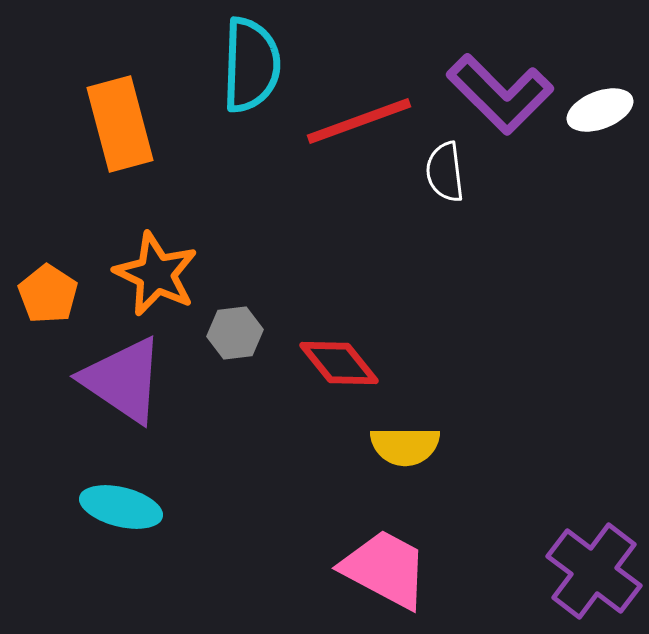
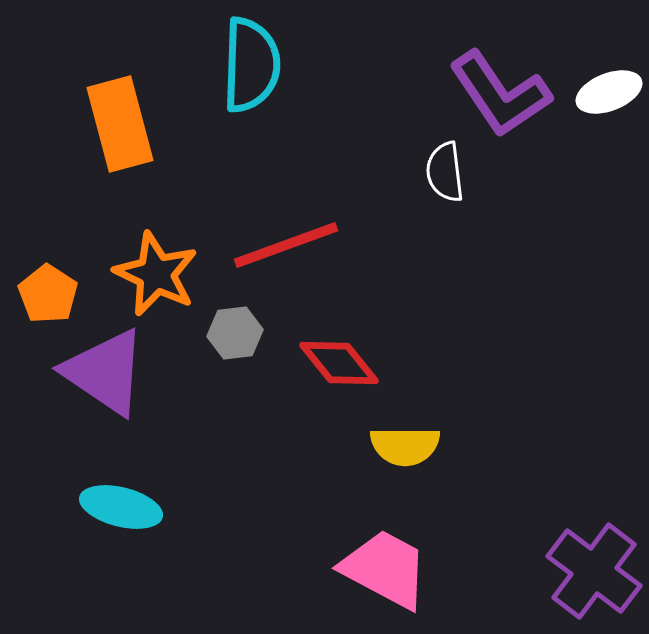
purple L-shape: rotated 11 degrees clockwise
white ellipse: moved 9 px right, 18 px up
red line: moved 73 px left, 124 px down
purple triangle: moved 18 px left, 8 px up
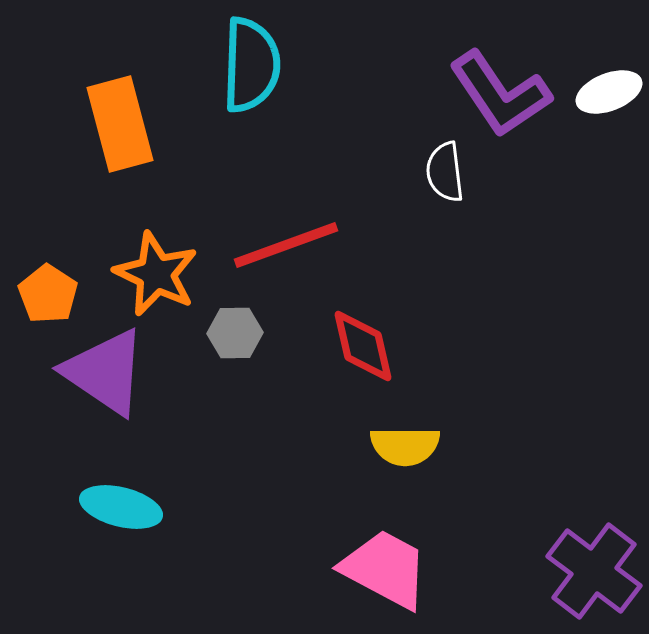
gray hexagon: rotated 6 degrees clockwise
red diamond: moved 24 px right, 17 px up; rotated 26 degrees clockwise
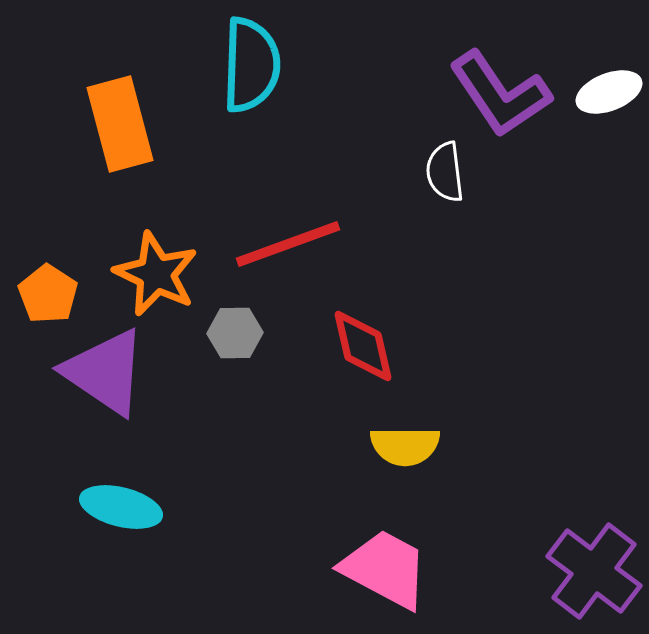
red line: moved 2 px right, 1 px up
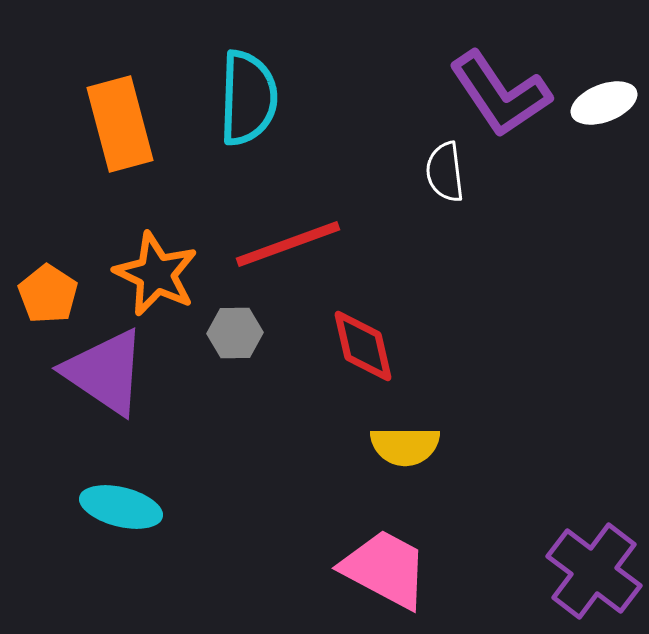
cyan semicircle: moved 3 px left, 33 px down
white ellipse: moved 5 px left, 11 px down
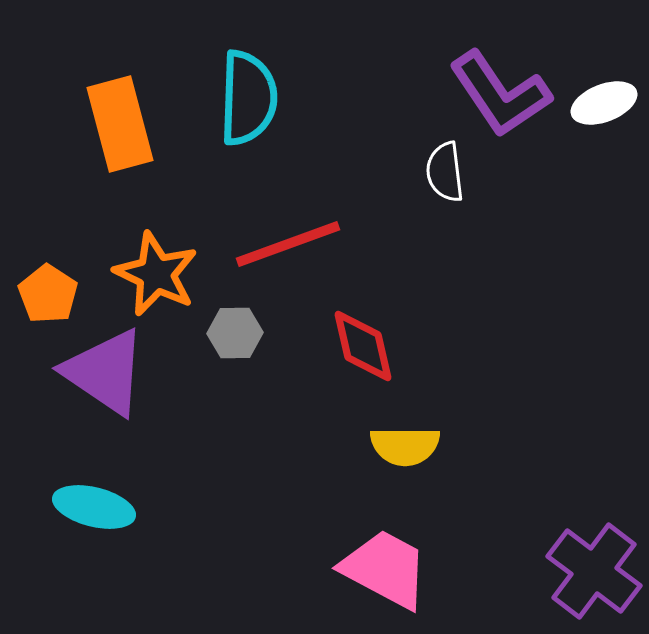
cyan ellipse: moved 27 px left
